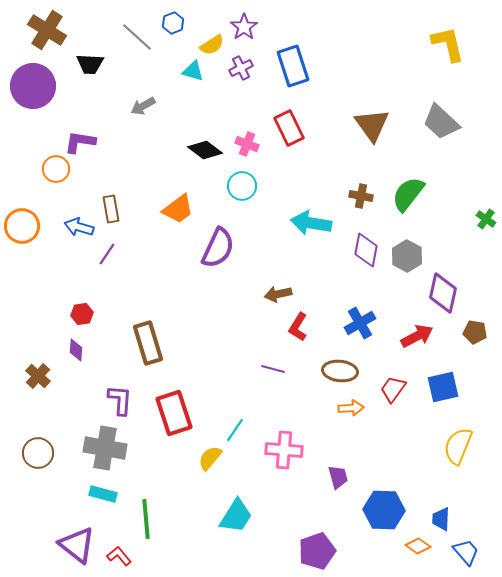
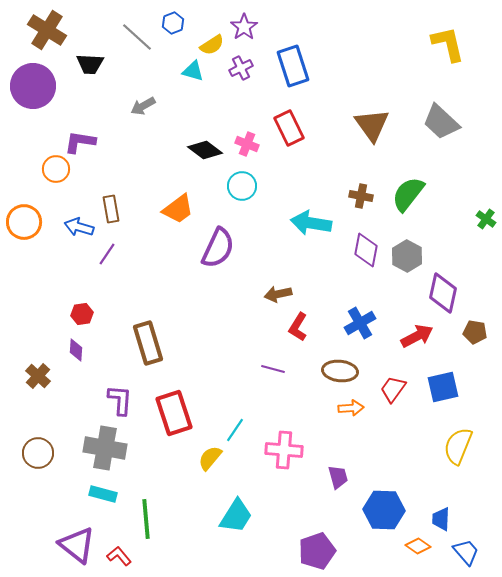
orange circle at (22, 226): moved 2 px right, 4 px up
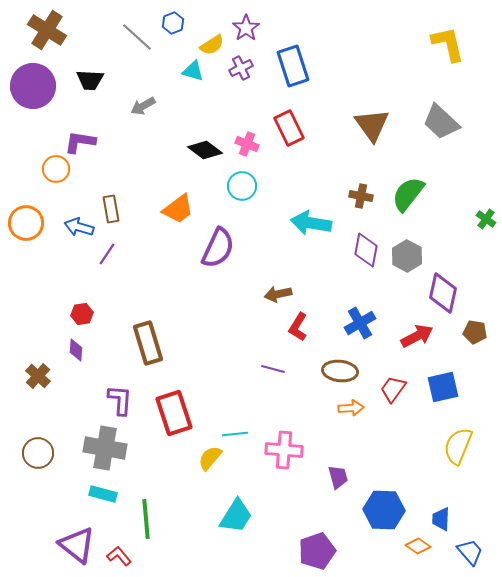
purple star at (244, 27): moved 2 px right, 1 px down
black trapezoid at (90, 64): moved 16 px down
orange circle at (24, 222): moved 2 px right, 1 px down
cyan line at (235, 430): moved 4 px down; rotated 50 degrees clockwise
blue trapezoid at (466, 552): moved 4 px right
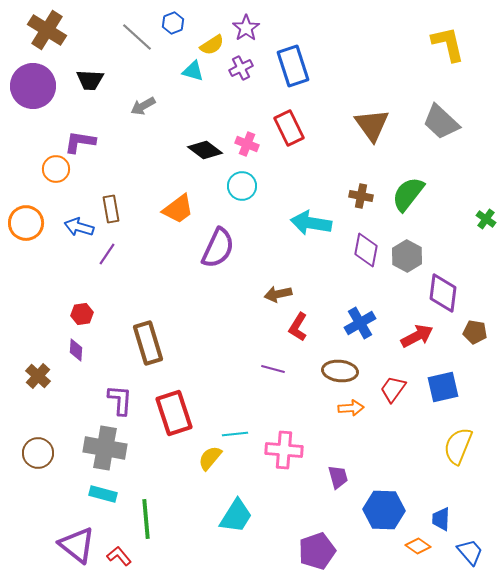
purple diamond at (443, 293): rotated 6 degrees counterclockwise
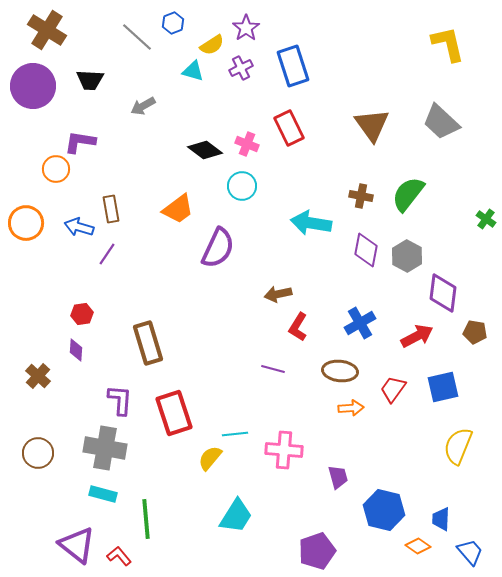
blue hexagon at (384, 510): rotated 12 degrees clockwise
